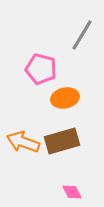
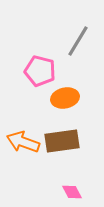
gray line: moved 4 px left, 6 px down
pink pentagon: moved 1 px left, 2 px down
brown rectangle: rotated 8 degrees clockwise
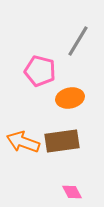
orange ellipse: moved 5 px right
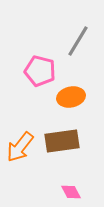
orange ellipse: moved 1 px right, 1 px up
orange arrow: moved 3 px left, 5 px down; rotated 72 degrees counterclockwise
pink diamond: moved 1 px left
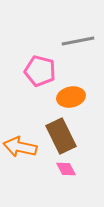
gray line: rotated 48 degrees clockwise
brown rectangle: moved 1 px left, 5 px up; rotated 72 degrees clockwise
orange arrow: rotated 64 degrees clockwise
pink diamond: moved 5 px left, 23 px up
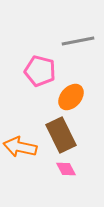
orange ellipse: rotated 36 degrees counterclockwise
brown rectangle: moved 1 px up
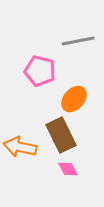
orange ellipse: moved 3 px right, 2 px down
pink diamond: moved 2 px right
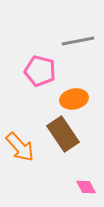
orange ellipse: rotated 36 degrees clockwise
brown rectangle: moved 2 px right, 1 px up; rotated 8 degrees counterclockwise
orange arrow: rotated 144 degrees counterclockwise
pink diamond: moved 18 px right, 18 px down
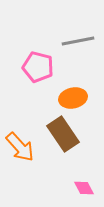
pink pentagon: moved 2 px left, 4 px up
orange ellipse: moved 1 px left, 1 px up
pink diamond: moved 2 px left, 1 px down
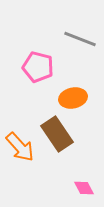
gray line: moved 2 px right, 2 px up; rotated 32 degrees clockwise
brown rectangle: moved 6 px left
